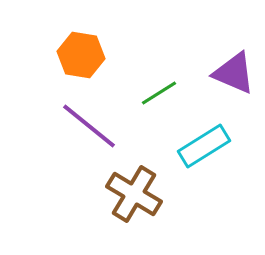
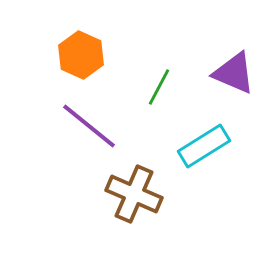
orange hexagon: rotated 15 degrees clockwise
green line: moved 6 px up; rotated 30 degrees counterclockwise
brown cross: rotated 8 degrees counterclockwise
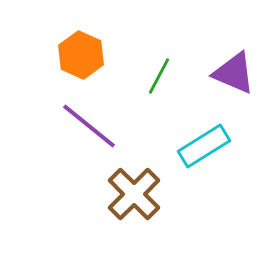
green line: moved 11 px up
brown cross: rotated 22 degrees clockwise
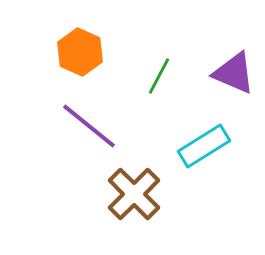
orange hexagon: moved 1 px left, 3 px up
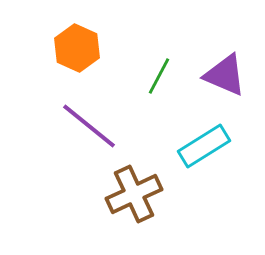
orange hexagon: moved 3 px left, 4 px up
purple triangle: moved 9 px left, 2 px down
brown cross: rotated 20 degrees clockwise
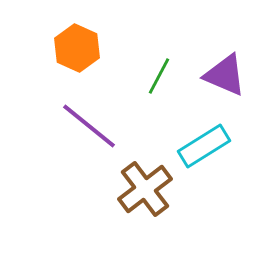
brown cross: moved 11 px right, 5 px up; rotated 12 degrees counterclockwise
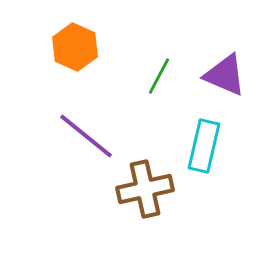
orange hexagon: moved 2 px left, 1 px up
purple line: moved 3 px left, 10 px down
cyan rectangle: rotated 45 degrees counterclockwise
brown cross: rotated 24 degrees clockwise
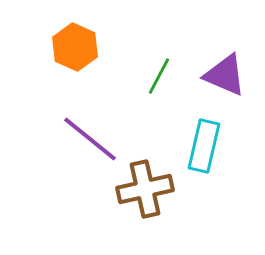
purple line: moved 4 px right, 3 px down
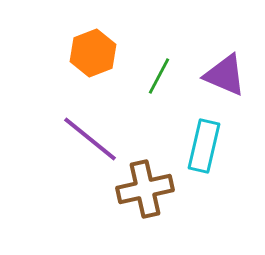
orange hexagon: moved 18 px right, 6 px down; rotated 15 degrees clockwise
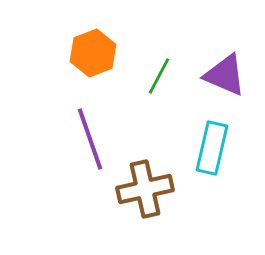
purple line: rotated 32 degrees clockwise
cyan rectangle: moved 8 px right, 2 px down
